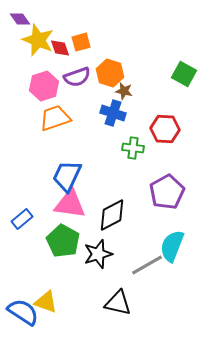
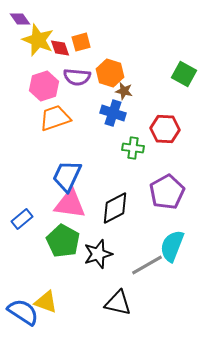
purple semicircle: rotated 24 degrees clockwise
black diamond: moved 3 px right, 7 px up
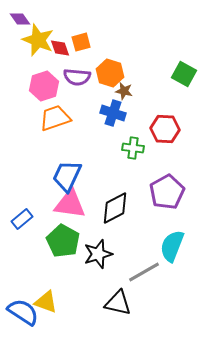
gray line: moved 3 px left, 7 px down
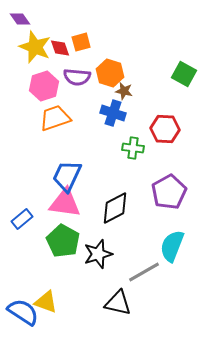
yellow star: moved 3 px left, 7 px down
purple pentagon: moved 2 px right
pink triangle: moved 5 px left, 1 px up
